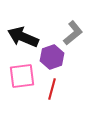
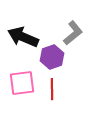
pink square: moved 7 px down
red line: rotated 15 degrees counterclockwise
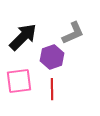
gray L-shape: rotated 15 degrees clockwise
black arrow: rotated 112 degrees clockwise
pink square: moved 3 px left, 2 px up
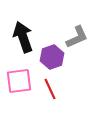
gray L-shape: moved 4 px right, 4 px down
black arrow: rotated 64 degrees counterclockwise
red line: moved 2 px left; rotated 25 degrees counterclockwise
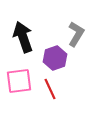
gray L-shape: moved 1 px left, 3 px up; rotated 35 degrees counterclockwise
purple hexagon: moved 3 px right, 1 px down
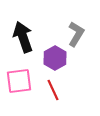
purple hexagon: rotated 10 degrees counterclockwise
red line: moved 3 px right, 1 px down
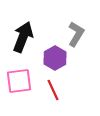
black arrow: rotated 40 degrees clockwise
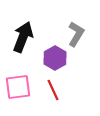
pink square: moved 1 px left, 6 px down
